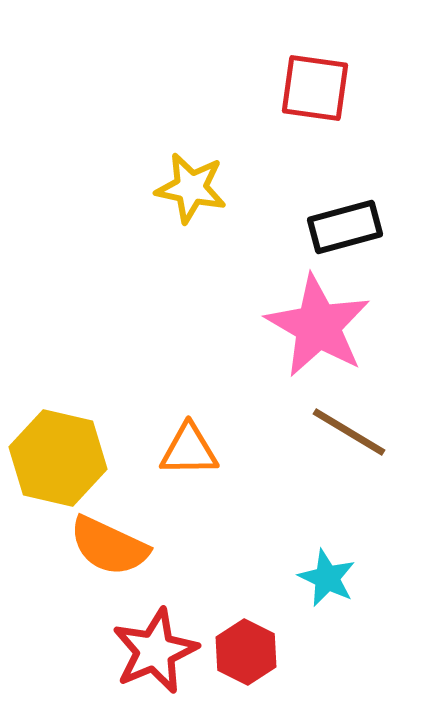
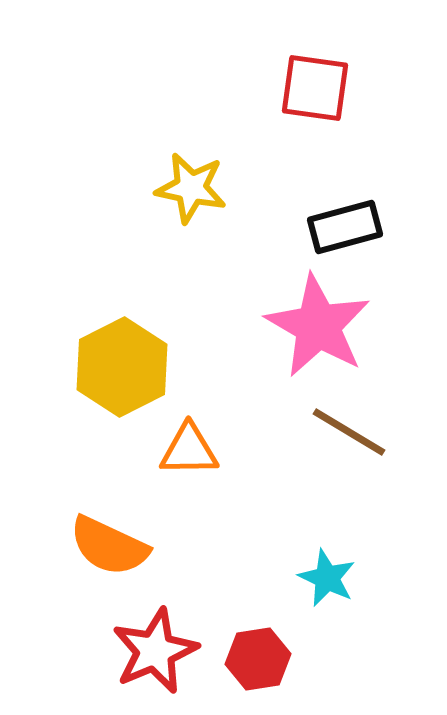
yellow hexagon: moved 64 px right, 91 px up; rotated 20 degrees clockwise
red hexagon: moved 12 px right, 7 px down; rotated 24 degrees clockwise
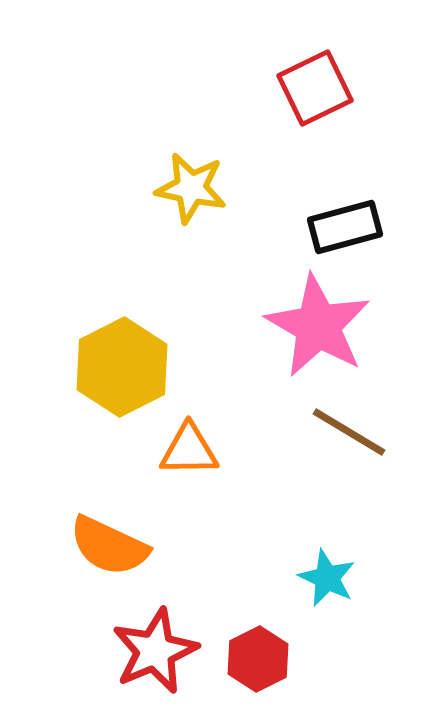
red square: rotated 34 degrees counterclockwise
red hexagon: rotated 18 degrees counterclockwise
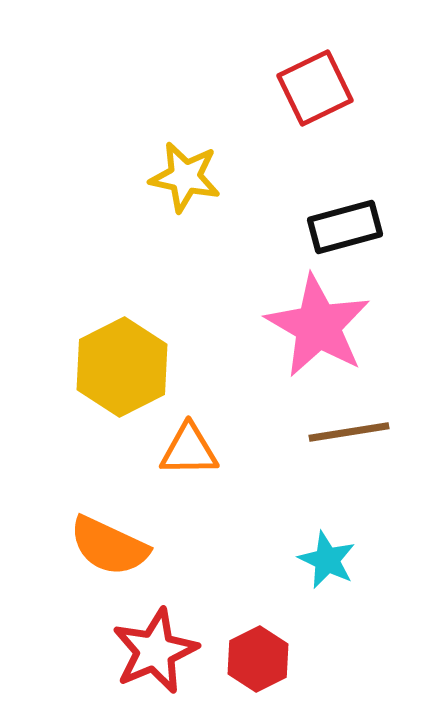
yellow star: moved 6 px left, 11 px up
brown line: rotated 40 degrees counterclockwise
cyan star: moved 18 px up
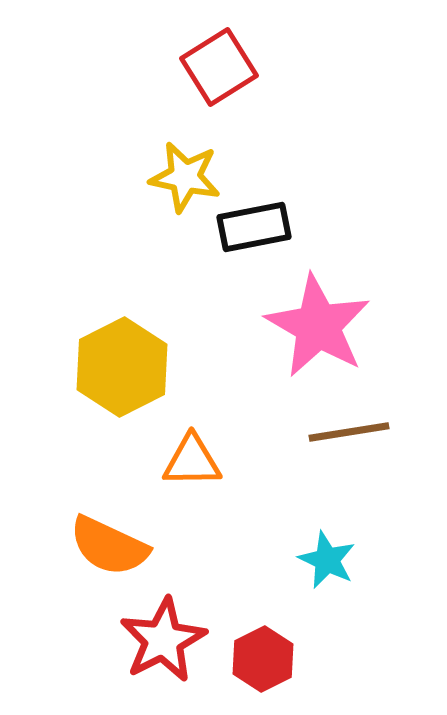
red square: moved 96 px left, 21 px up; rotated 6 degrees counterclockwise
black rectangle: moved 91 px left; rotated 4 degrees clockwise
orange triangle: moved 3 px right, 11 px down
red star: moved 8 px right, 11 px up; rotated 4 degrees counterclockwise
red hexagon: moved 5 px right
